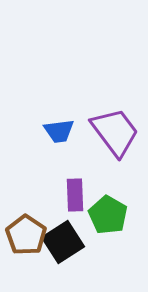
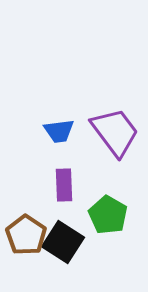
purple rectangle: moved 11 px left, 10 px up
black square: rotated 24 degrees counterclockwise
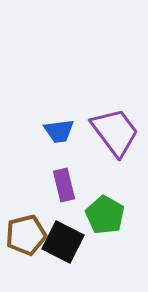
purple rectangle: rotated 12 degrees counterclockwise
green pentagon: moved 3 px left
brown pentagon: rotated 24 degrees clockwise
black square: rotated 6 degrees counterclockwise
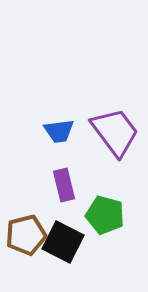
green pentagon: rotated 15 degrees counterclockwise
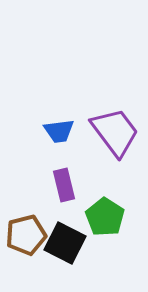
green pentagon: moved 2 px down; rotated 18 degrees clockwise
black square: moved 2 px right, 1 px down
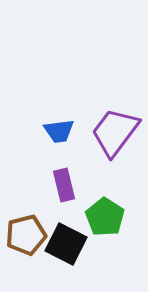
purple trapezoid: rotated 106 degrees counterclockwise
black square: moved 1 px right, 1 px down
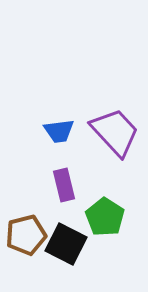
purple trapezoid: rotated 100 degrees clockwise
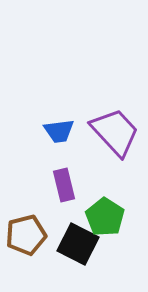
black square: moved 12 px right
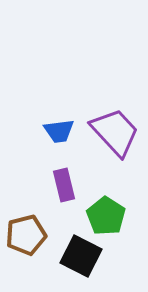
green pentagon: moved 1 px right, 1 px up
black square: moved 3 px right, 12 px down
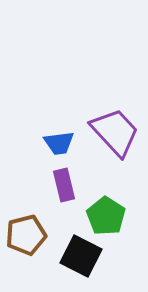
blue trapezoid: moved 12 px down
